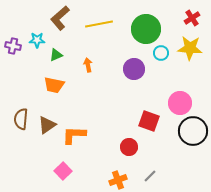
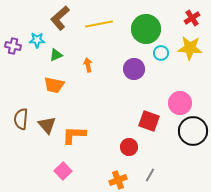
brown triangle: rotated 36 degrees counterclockwise
gray line: moved 1 px up; rotated 16 degrees counterclockwise
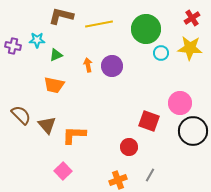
brown L-shape: moved 1 px right, 2 px up; rotated 55 degrees clockwise
purple circle: moved 22 px left, 3 px up
brown semicircle: moved 4 px up; rotated 130 degrees clockwise
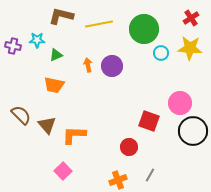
red cross: moved 1 px left
green circle: moved 2 px left
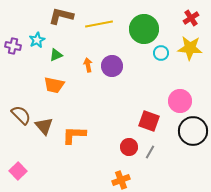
cyan star: rotated 28 degrees counterclockwise
pink circle: moved 2 px up
brown triangle: moved 3 px left, 1 px down
pink square: moved 45 px left
gray line: moved 23 px up
orange cross: moved 3 px right
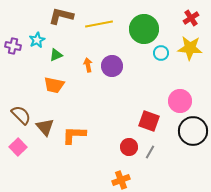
brown triangle: moved 1 px right, 1 px down
pink square: moved 24 px up
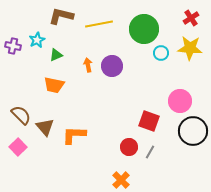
orange cross: rotated 24 degrees counterclockwise
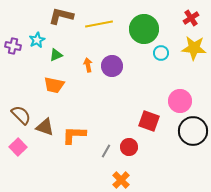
yellow star: moved 4 px right
brown triangle: rotated 30 degrees counterclockwise
gray line: moved 44 px left, 1 px up
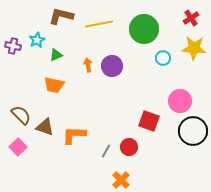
cyan circle: moved 2 px right, 5 px down
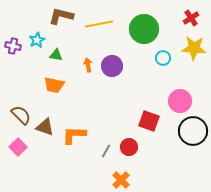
green triangle: rotated 32 degrees clockwise
